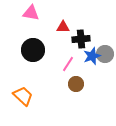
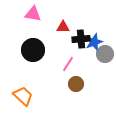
pink triangle: moved 2 px right, 1 px down
blue star: moved 2 px right, 14 px up
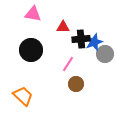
black circle: moved 2 px left
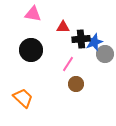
orange trapezoid: moved 2 px down
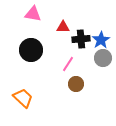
blue star: moved 7 px right, 2 px up; rotated 12 degrees counterclockwise
gray circle: moved 2 px left, 4 px down
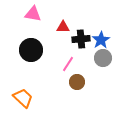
brown circle: moved 1 px right, 2 px up
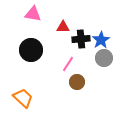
gray circle: moved 1 px right
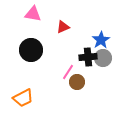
red triangle: rotated 24 degrees counterclockwise
black cross: moved 7 px right, 18 px down
gray circle: moved 1 px left
pink line: moved 8 px down
orange trapezoid: rotated 110 degrees clockwise
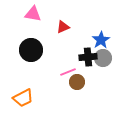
pink line: rotated 35 degrees clockwise
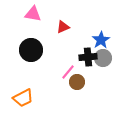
pink line: rotated 28 degrees counterclockwise
